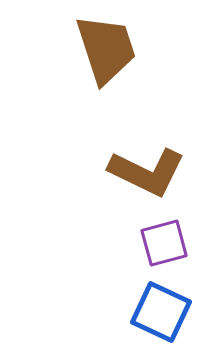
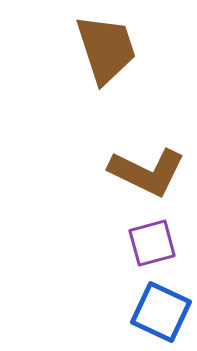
purple square: moved 12 px left
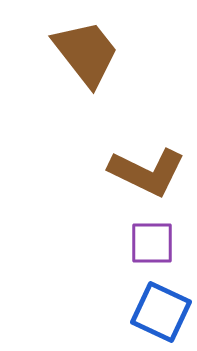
brown trapezoid: moved 20 px left, 4 px down; rotated 20 degrees counterclockwise
purple square: rotated 15 degrees clockwise
